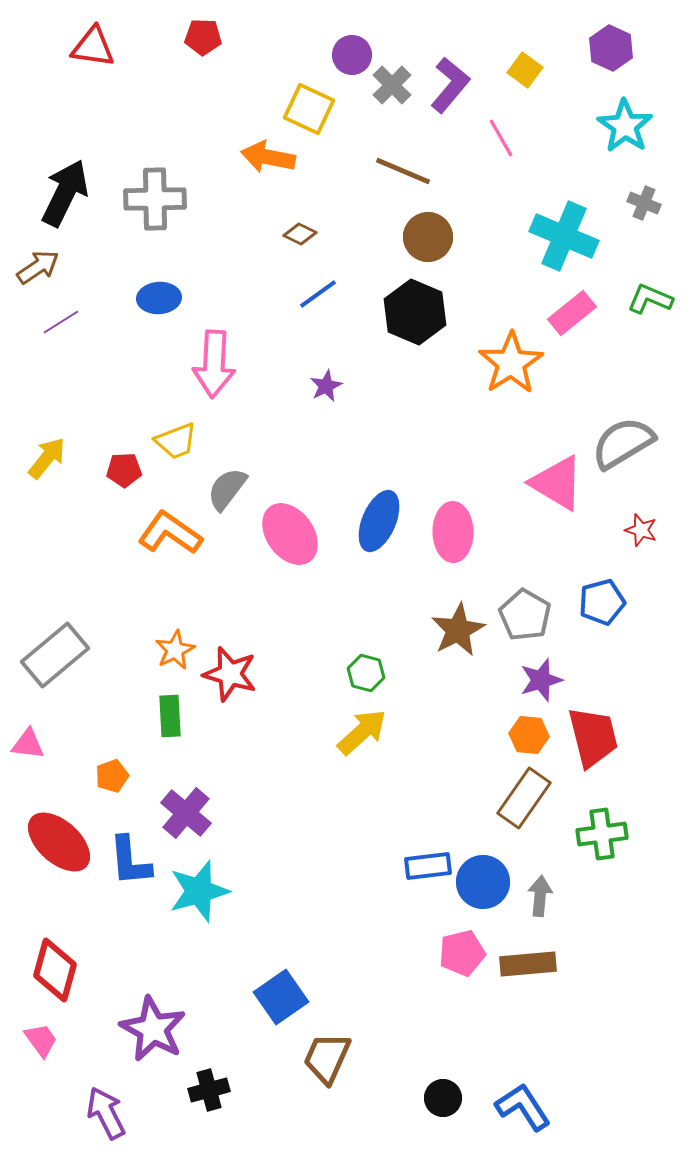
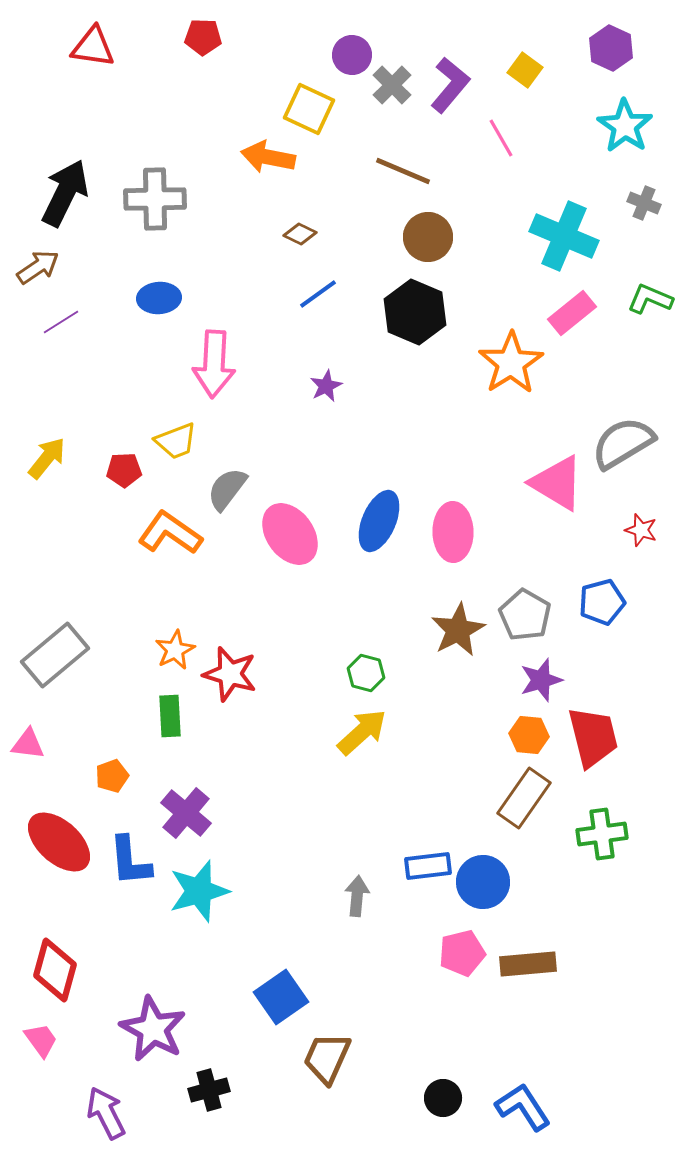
gray arrow at (540, 896): moved 183 px left
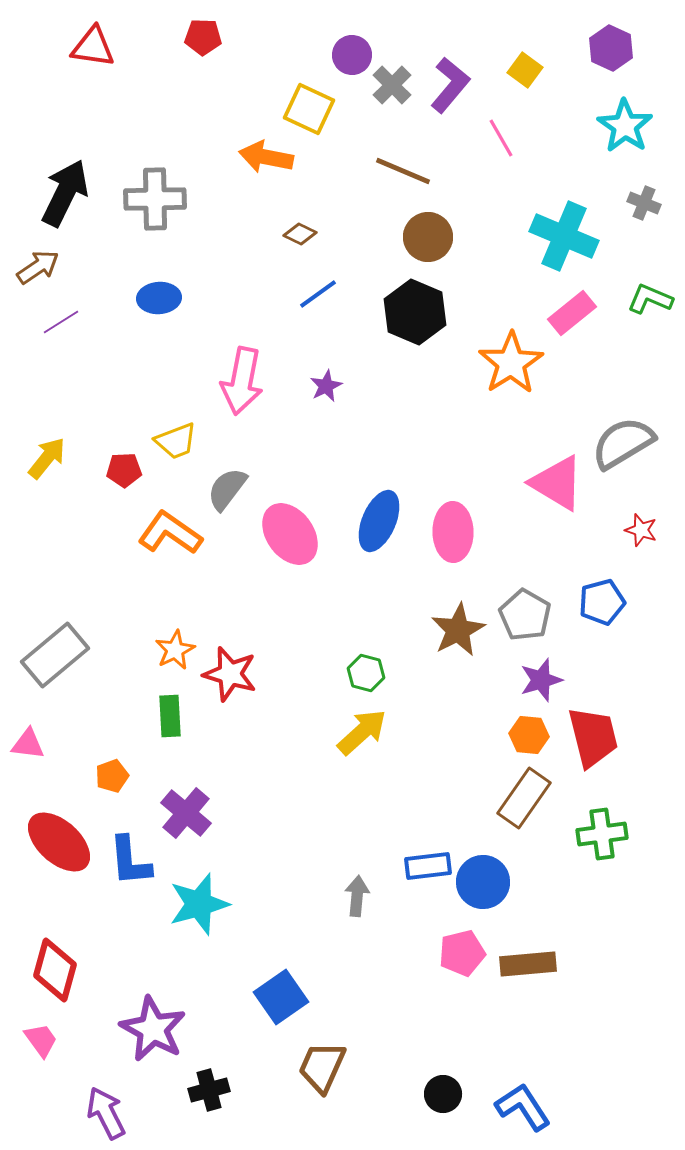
orange arrow at (268, 157): moved 2 px left
pink arrow at (214, 364): moved 28 px right, 17 px down; rotated 8 degrees clockwise
cyan star at (199, 891): moved 13 px down
brown trapezoid at (327, 1058): moved 5 px left, 9 px down
black circle at (443, 1098): moved 4 px up
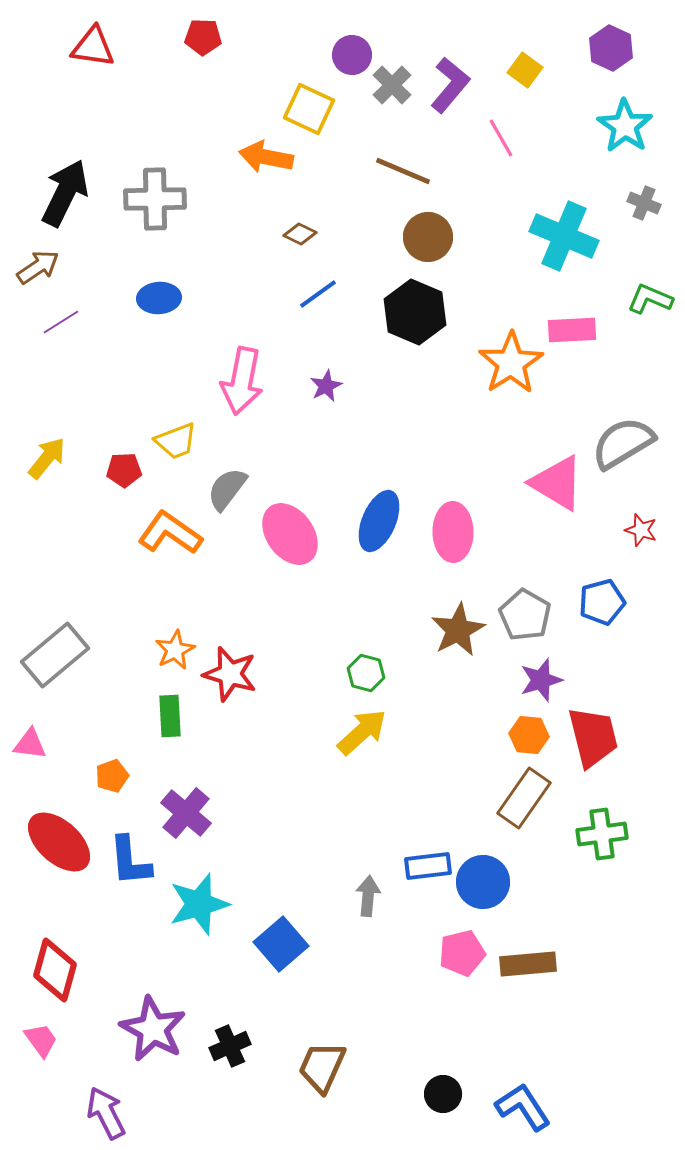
pink rectangle at (572, 313): moved 17 px down; rotated 36 degrees clockwise
pink triangle at (28, 744): moved 2 px right
gray arrow at (357, 896): moved 11 px right
blue square at (281, 997): moved 53 px up; rotated 6 degrees counterclockwise
black cross at (209, 1090): moved 21 px right, 44 px up; rotated 9 degrees counterclockwise
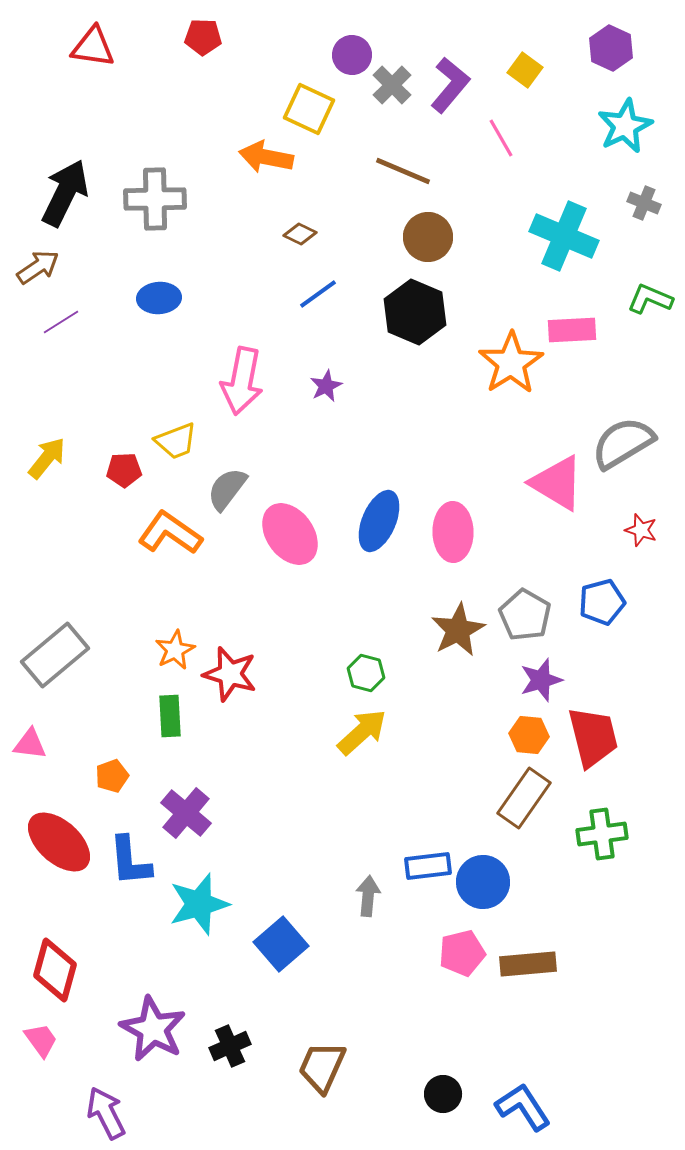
cyan star at (625, 126): rotated 12 degrees clockwise
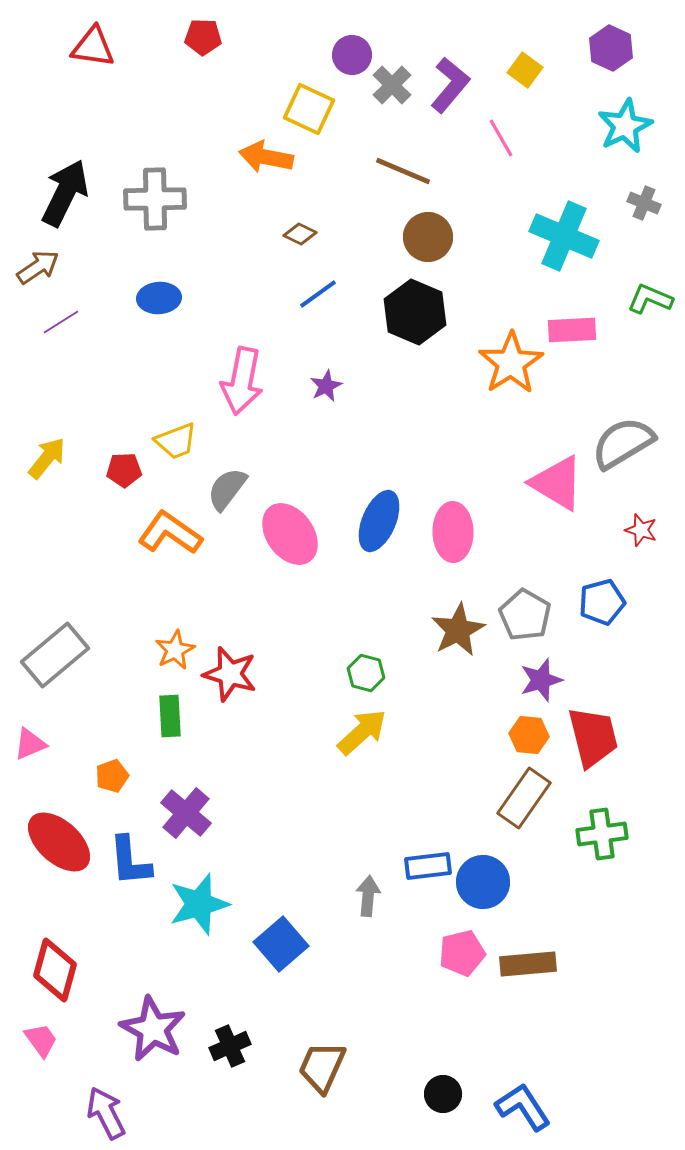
pink triangle at (30, 744): rotated 30 degrees counterclockwise
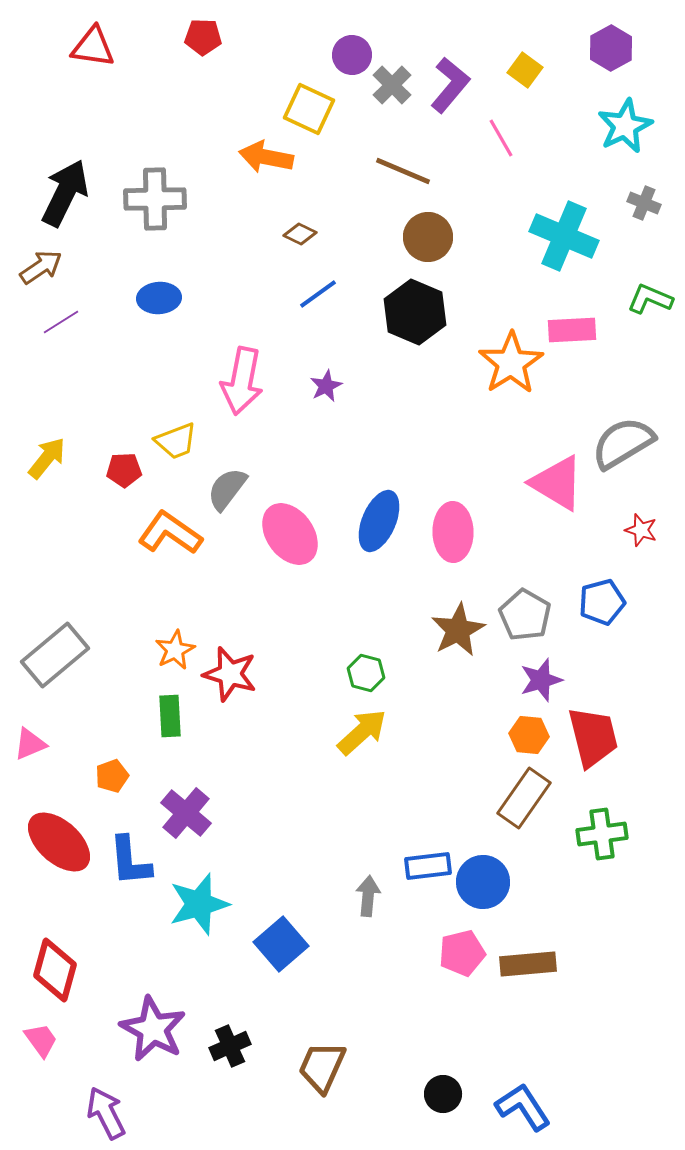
purple hexagon at (611, 48): rotated 6 degrees clockwise
brown arrow at (38, 267): moved 3 px right
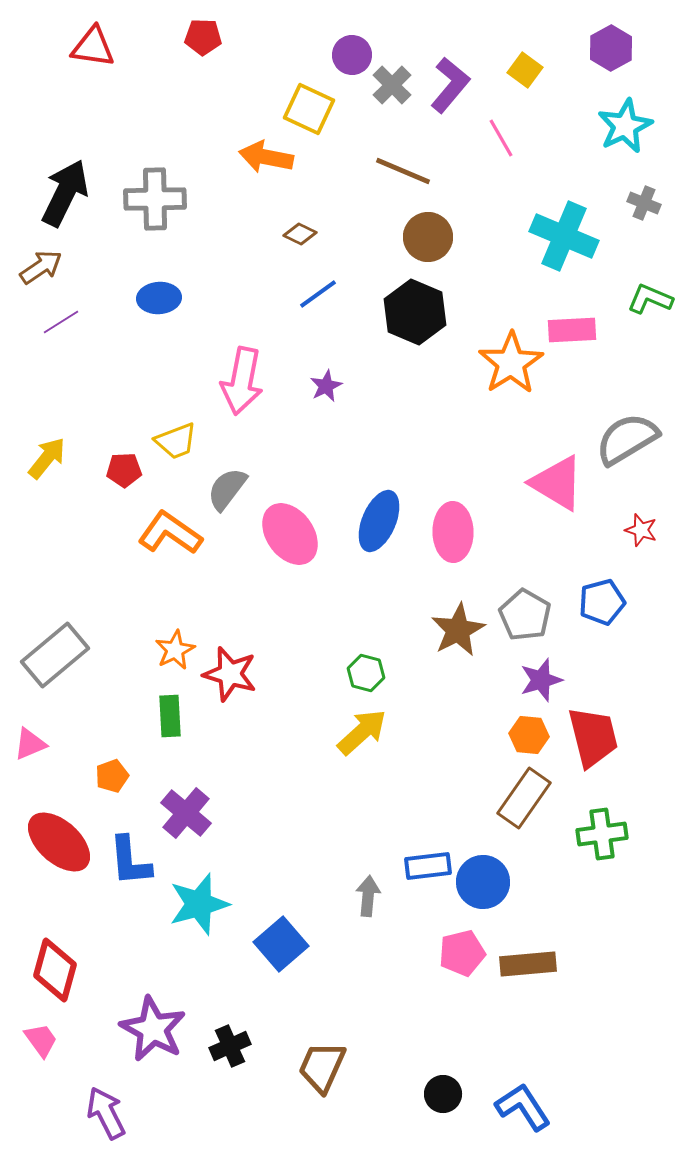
gray semicircle at (623, 443): moved 4 px right, 4 px up
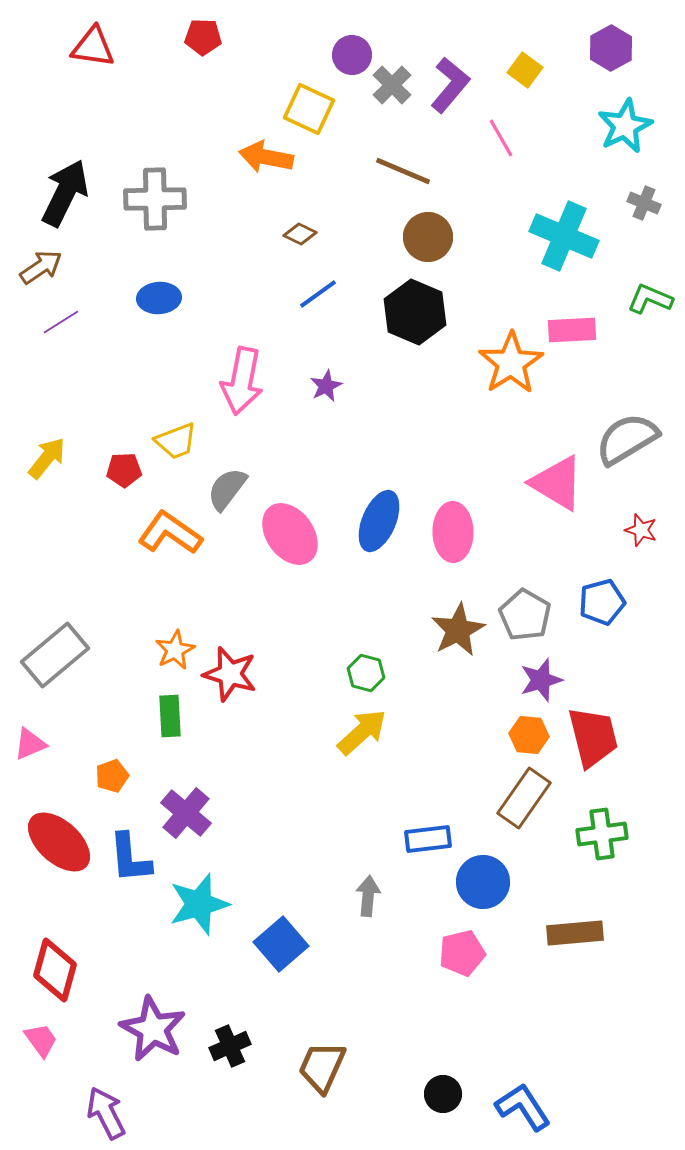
blue L-shape at (130, 861): moved 3 px up
blue rectangle at (428, 866): moved 27 px up
brown rectangle at (528, 964): moved 47 px right, 31 px up
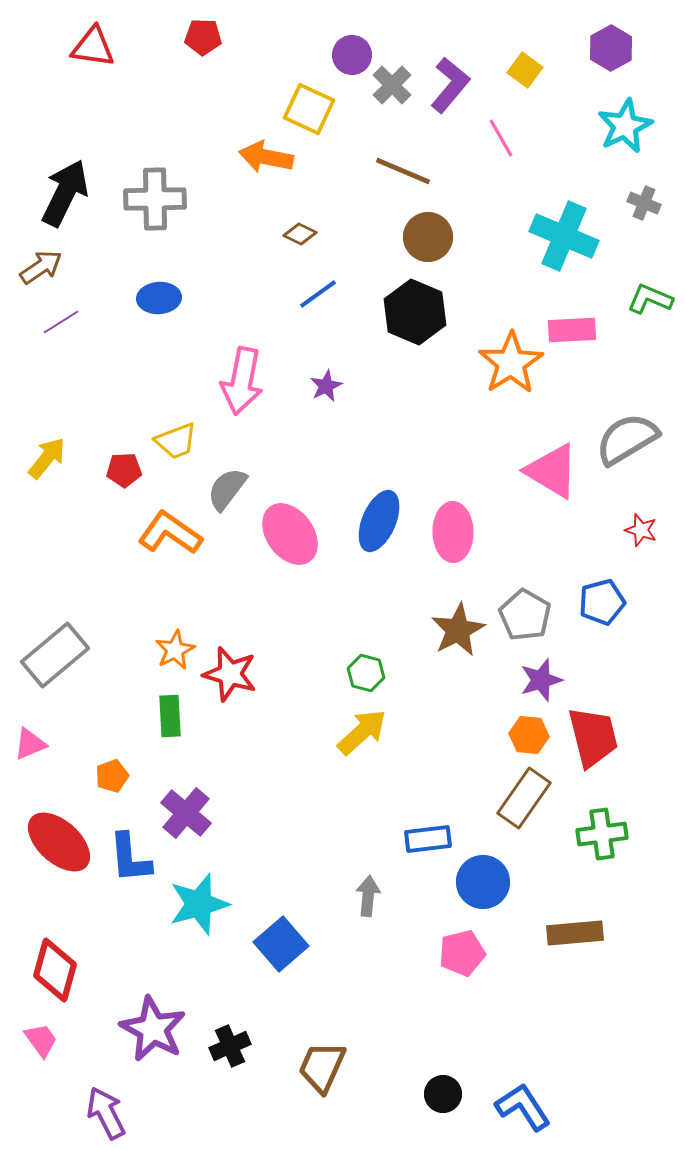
pink triangle at (557, 483): moved 5 px left, 12 px up
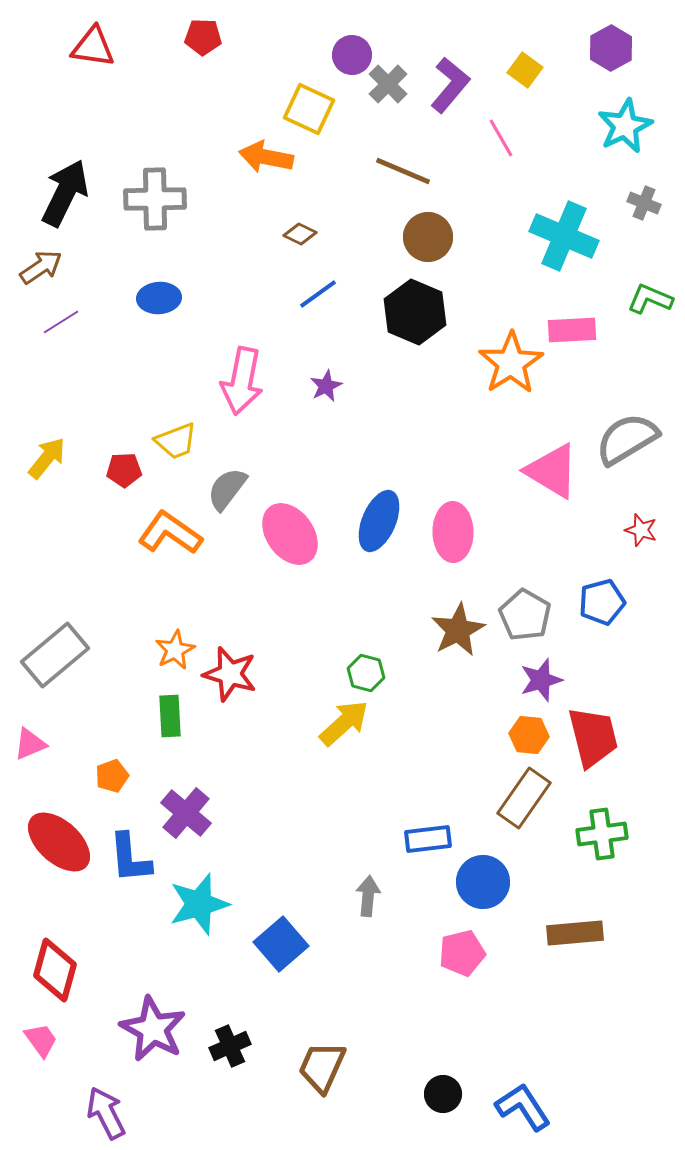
gray cross at (392, 85): moved 4 px left, 1 px up
yellow arrow at (362, 732): moved 18 px left, 9 px up
